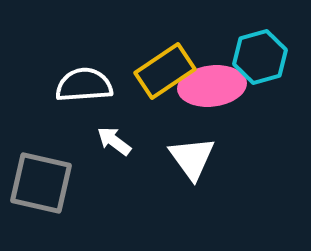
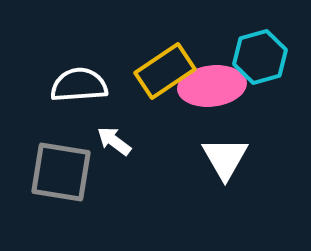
white semicircle: moved 5 px left
white triangle: moved 33 px right; rotated 6 degrees clockwise
gray square: moved 20 px right, 11 px up; rotated 4 degrees counterclockwise
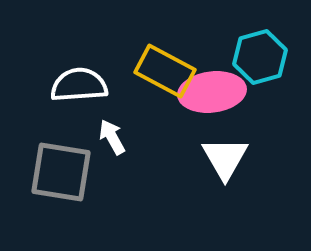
yellow rectangle: rotated 62 degrees clockwise
pink ellipse: moved 6 px down
white arrow: moved 2 px left, 4 px up; rotated 24 degrees clockwise
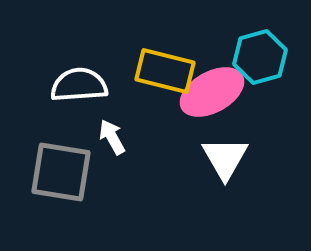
yellow rectangle: rotated 14 degrees counterclockwise
pink ellipse: rotated 22 degrees counterclockwise
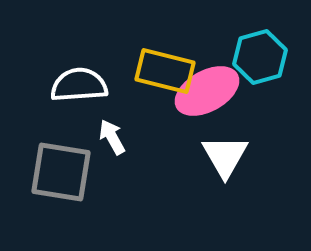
pink ellipse: moved 5 px left, 1 px up
white triangle: moved 2 px up
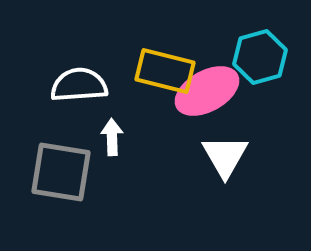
white arrow: rotated 27 degrees clockwise
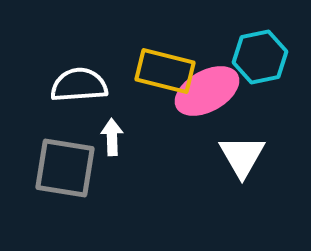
cyan hexagon: rotated 4 degrees clockwise
white triangle: moved 17 px right
gray square: moved 4 px right, 4 px up
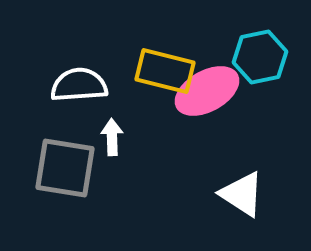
white triangle: moved 38 px down; rotated 27 degrees counterclockwise
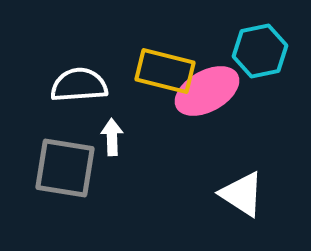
cyan hexagon: moved 6 px up
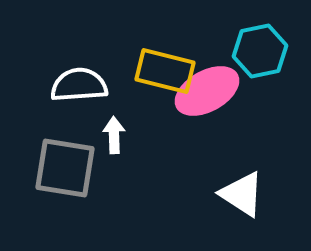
white arrow: moved 2 px right, 2 px up
